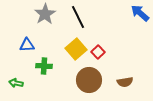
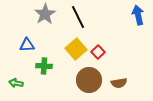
blue arrow: moved 2 px left, 2 px down; rotated 36 degrees clockwise
brown semicircle: moved 6 px left, 1 px down
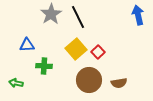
gray star: moved 6 px right
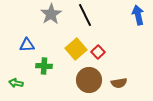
black line: moved 7 px right, 2 px up
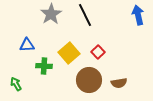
yellow square: moved 7 px left, 4 px down
green arrow: moved 1 px down; rotated 48 degrees clockwise
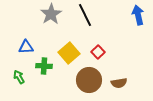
blue triangle: moved 1 px left, 2 px down
green arrow: moved 3 px right, 7 px up
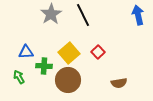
black line: moved 2 px left
blue triangle: moved 5 px down
brown circle: moved 21 px left
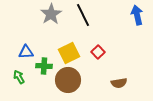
blue arrow: moved 1 px left
yellow square: rotated 15 degrees clockwise
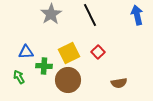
black line: moved 7 px right
